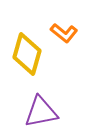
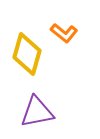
purple triangle: moved 4 px left
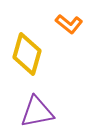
orange L-shape: moved 5 px right, 9 px up
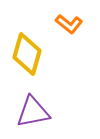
purple triangle: moved 4 px left
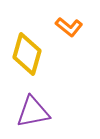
orange L-shape: moved 3 px down
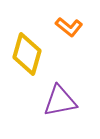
purple triangle: moved 27 px right, 11 px up
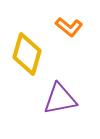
purple triangle: moved 2 px up
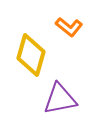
yellow diamond: moved 4 px right, 1 px down
